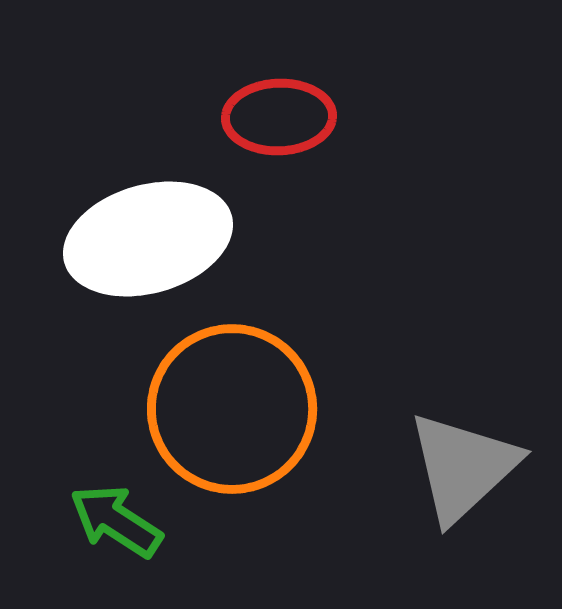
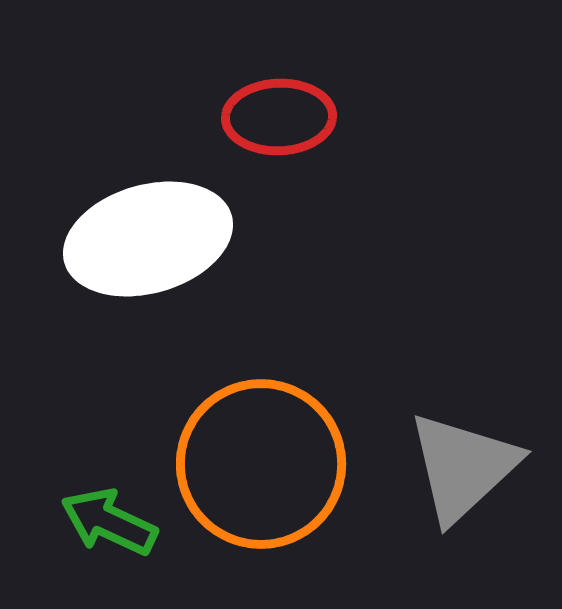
orange circle: moved 29 px right, 55 px down
green arrow: moved 7 px left, 1 px down; rotated 8 degrees counterclockwise
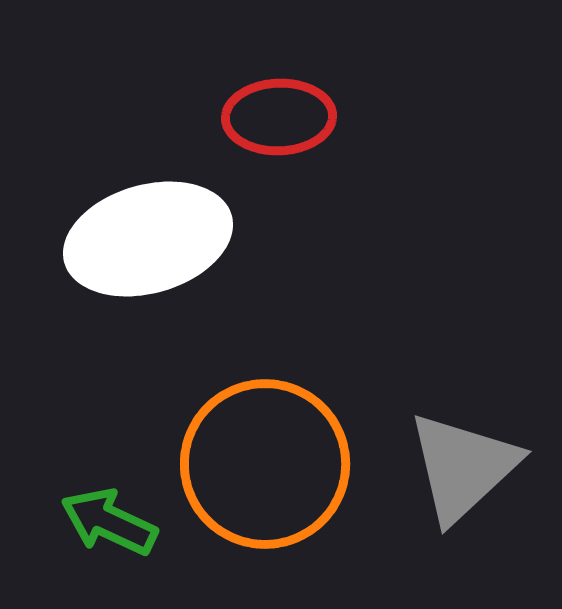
orange circle: moved 4 px right
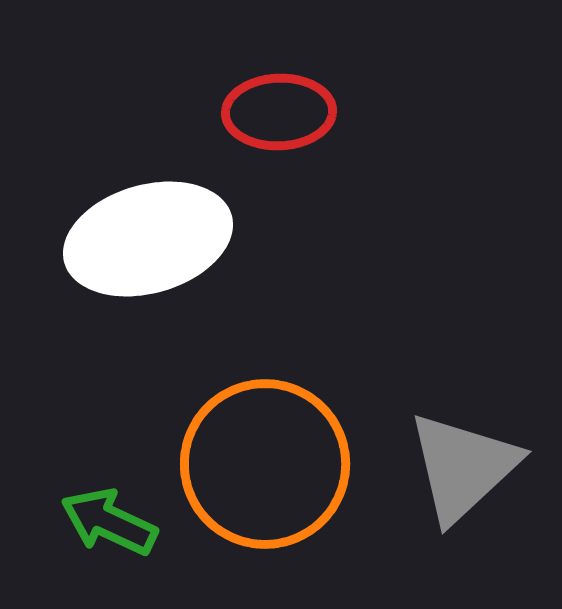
red ellipse: moved 5 px up
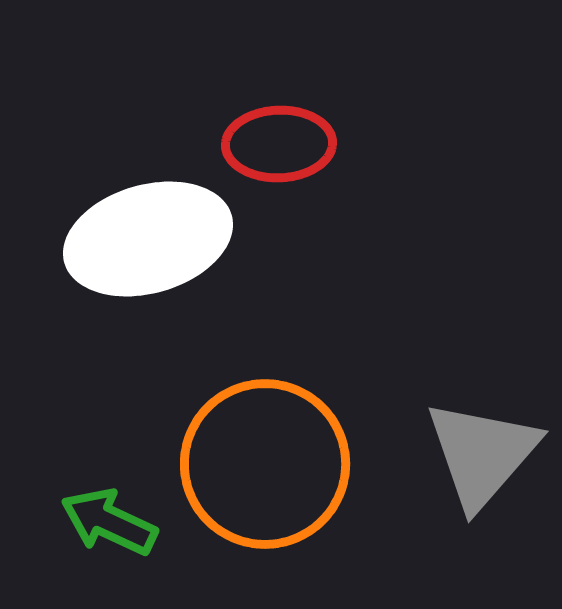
red ellipse: moved 32 px down
gray triangle: moved 19 px right, 13 px up; rotated 6 degrees counterclockwise
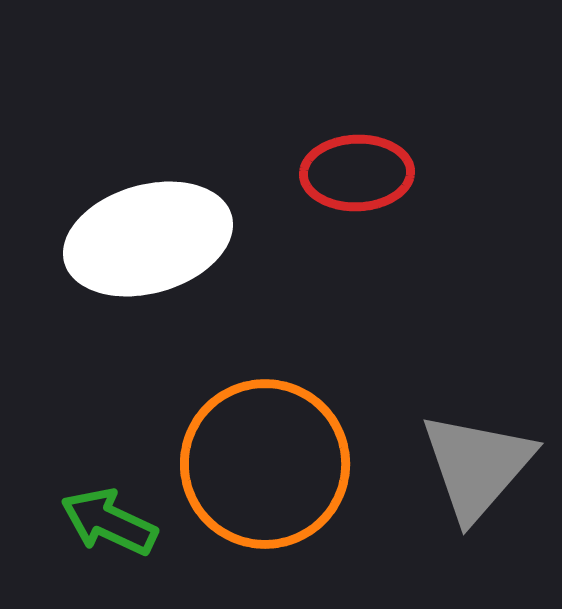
red ellipse: moved 78 px right, 29 px down
gray triangle: moved 5 px left, 12 px down
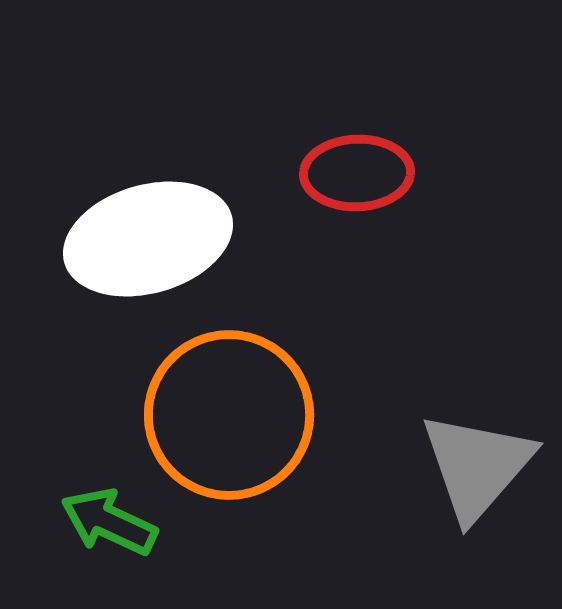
orange circle: moved 36 px left, 49 px up
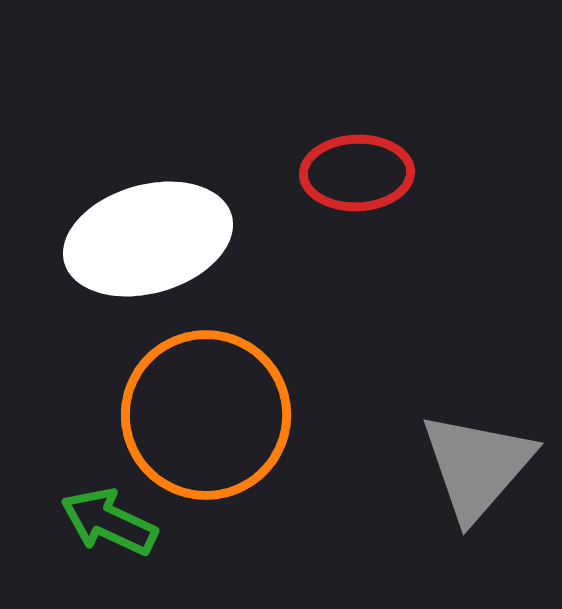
orange circle: moved 23 px left
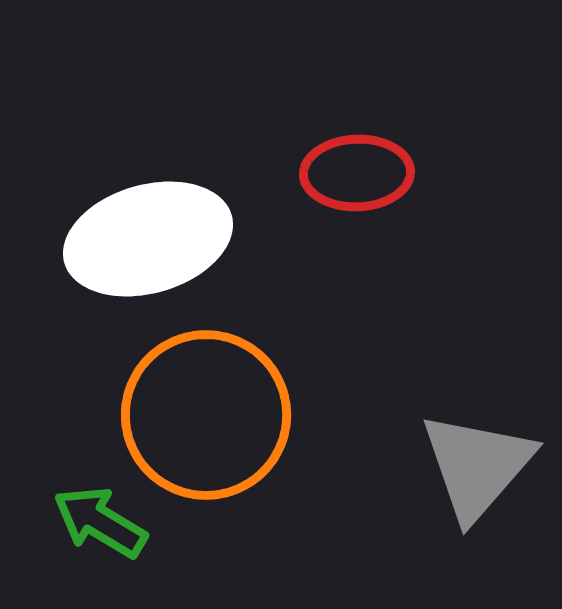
green arrow: moved 9 px left; rotated 6 degrees clockwise
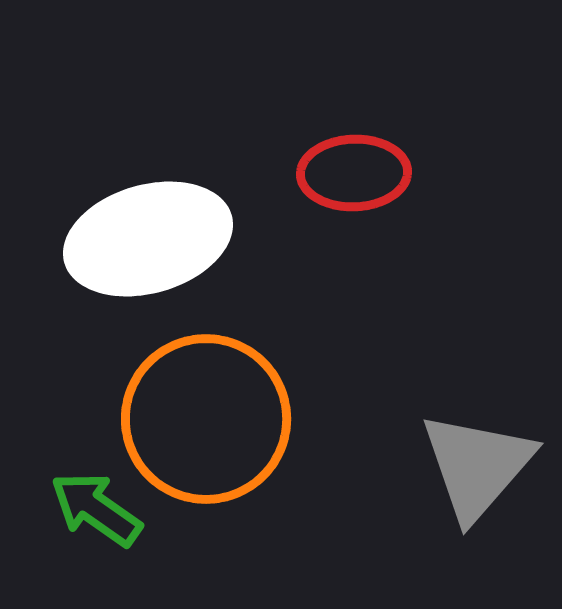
red ellipse: moved 3 px left
orange circle: moved 4 px down
green arrow: moved 4 px left, 13 px up; rotated 4 degrees clockwise
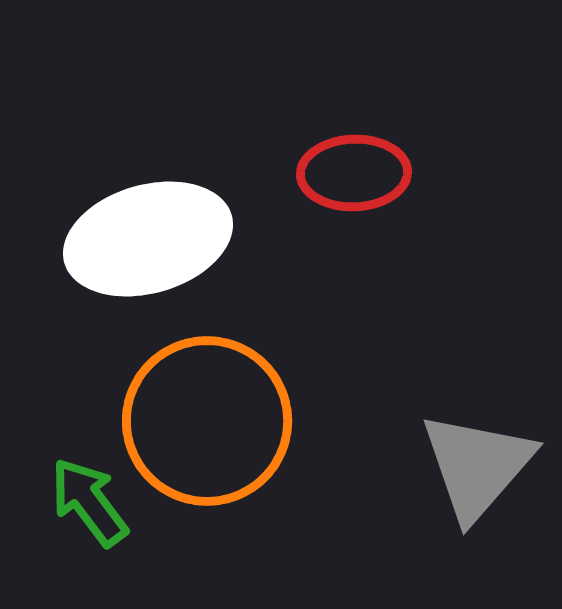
orange circle: moved 1 px right, 2 px down
green arrow: moved 7 px left, 7 px up; rotated 18 degrees clockwise
